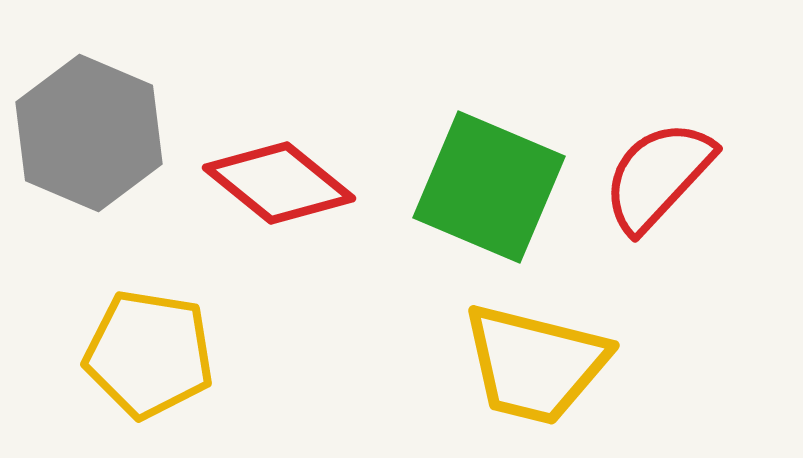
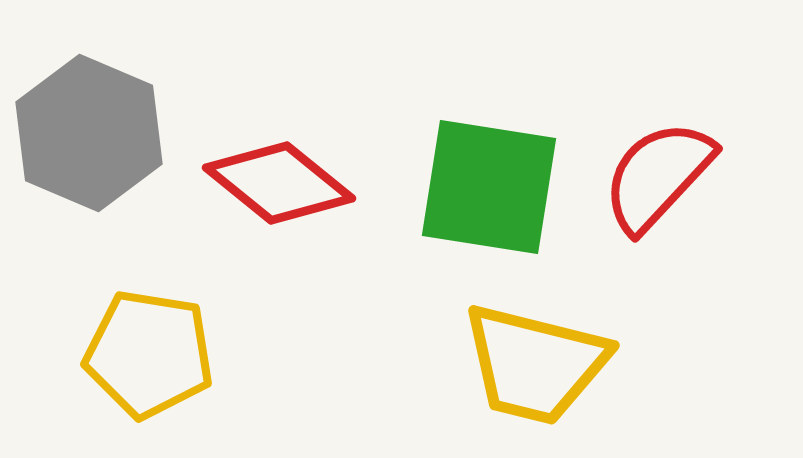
green square: rotated 14 degrees counterclockwise
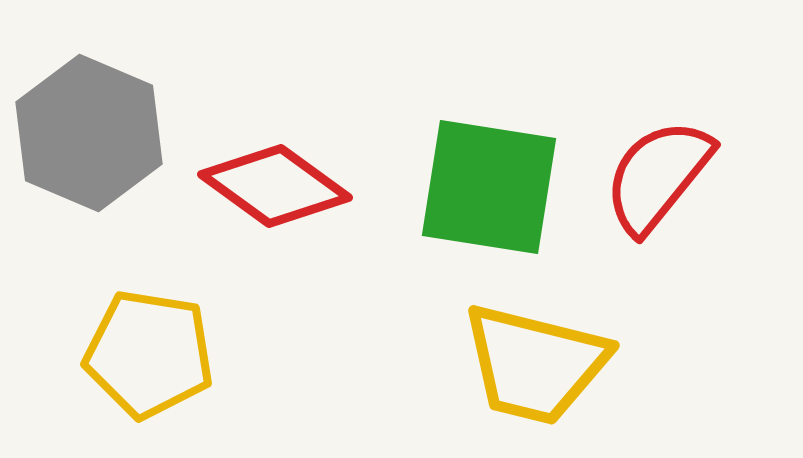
red semicircle: rotated 4 degrees counterclockwise
red diamond: moved 4 px left, 3 px down; rotated 3 degrees counterclockwise
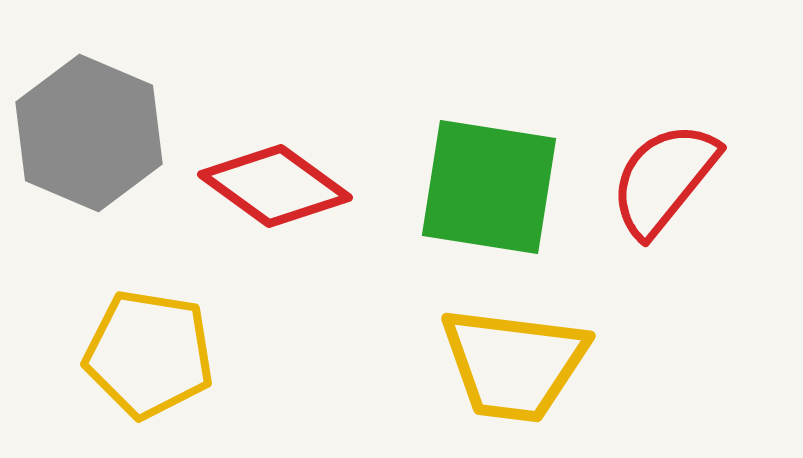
red semicircle: moved 6 px right, 3 px down
yellow trapezoid: moved 21 px left; rotated 7 degrees counterclockwise
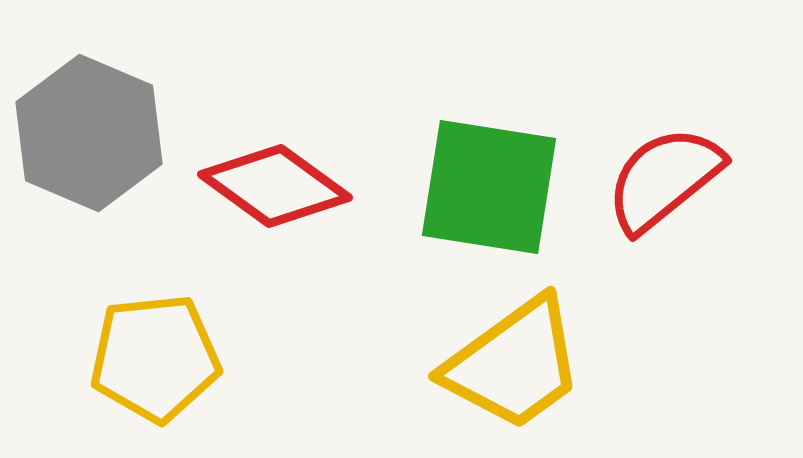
red semicircle: rotated 12 degrees clockwise
yellow pentagon: moved 6 px right, 4 px down; rotated 15 degrees counterclockwise
yellow trapezoid: rotated 43 degrees counterclockwise
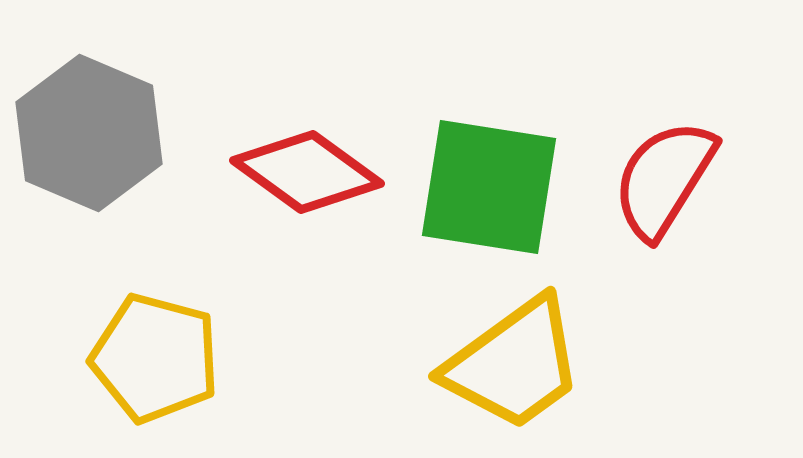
red semicircle: rotated 19 degrees counterclockwise
red diamond: moved 32 px right, 14 px up
yellow pentagon: rotated 21 degrees clockwise
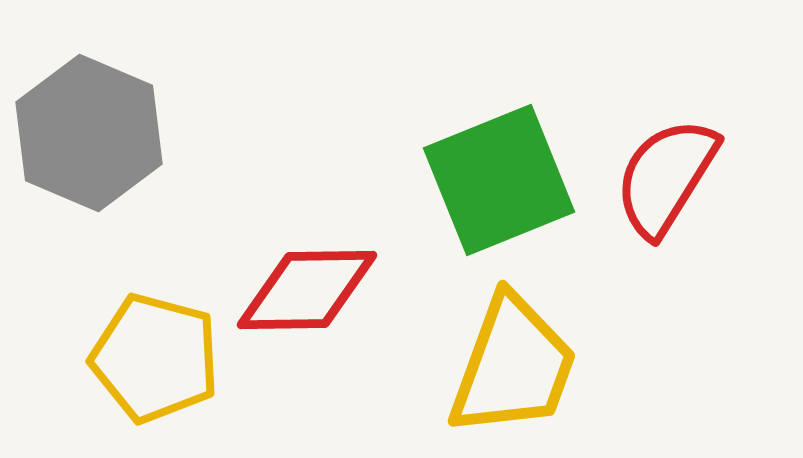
red diamond: moved 118 px down; rotated 37 degrees counterclockwise
red semicircle: moved 2 px right, 2 px up
green square: moved 10 px right, 7 px up; rotated 31 degrees counterclockwise
yellow trapezoid: moved 1 px left, 2 px down; rotated 34 degrees counterclockwise
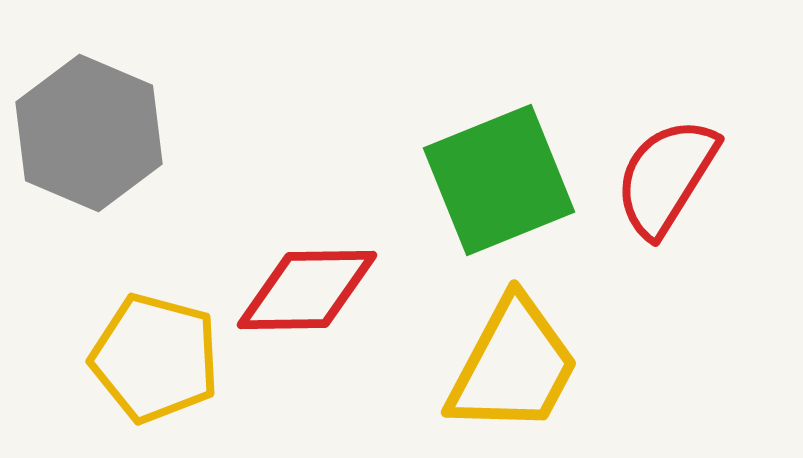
yellow trapezoid: rotated 8 degrees clockwise
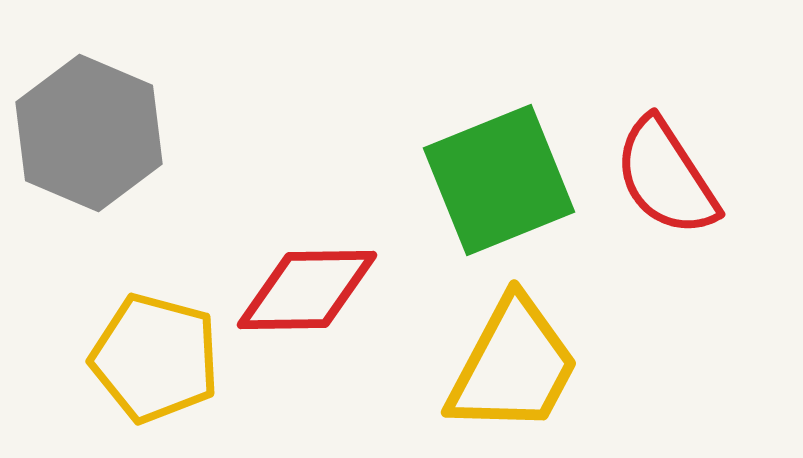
red semicircle: rotated 65 degrees counterclockwise
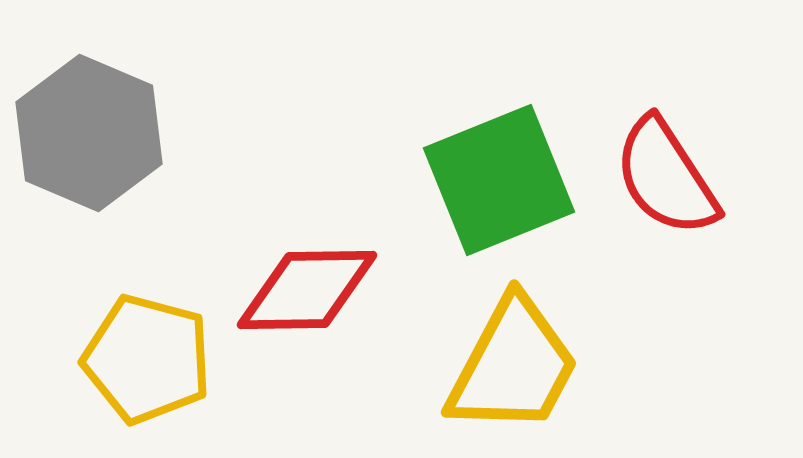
yellow pentagon: moved 8 px left, 1 px down
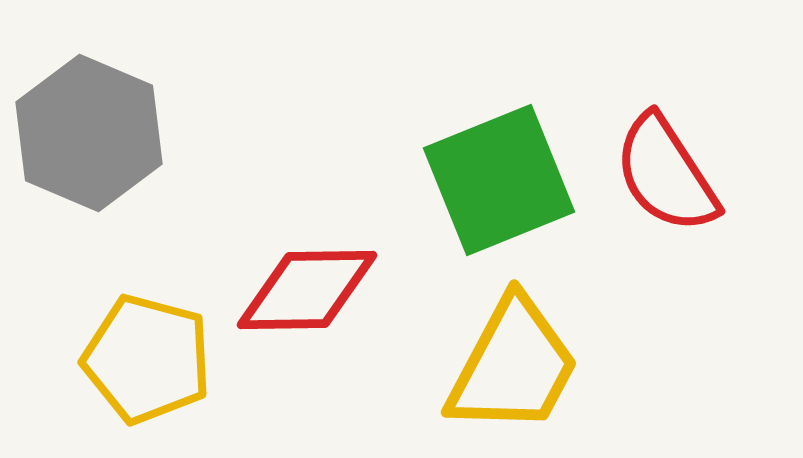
red semicircle: moved 3 px up
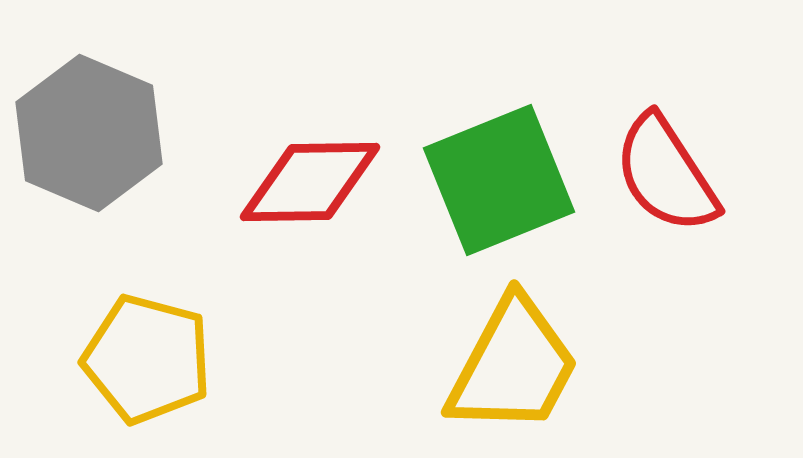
red diamond: moved 3 px right, 108 px up
